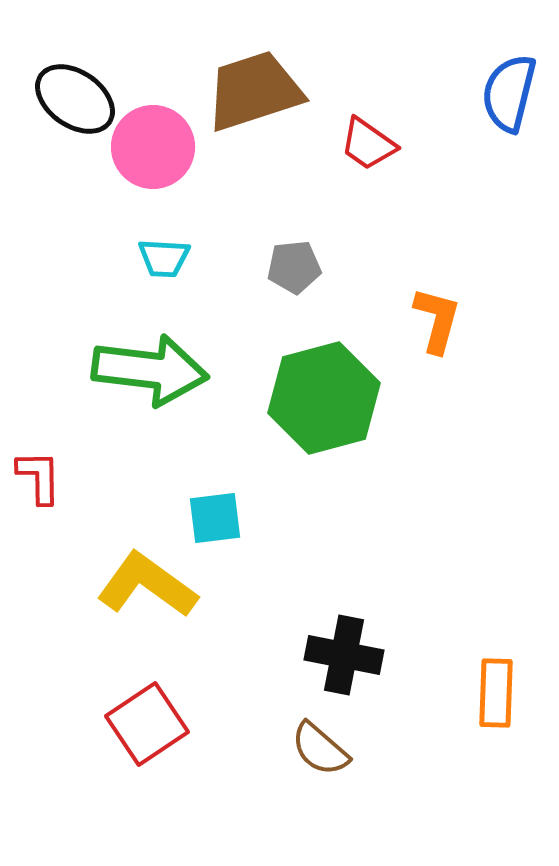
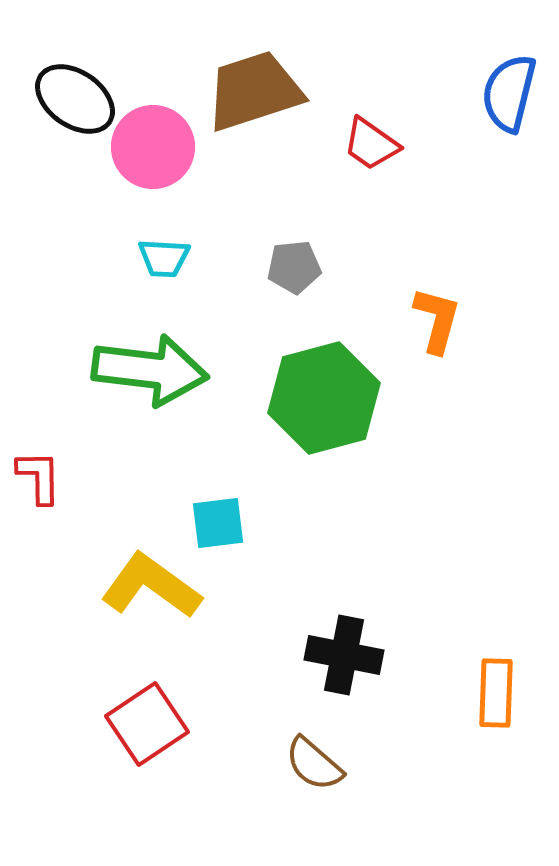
red trapezoid: moved 3 px right
cyan square: moved 3 px right, 5 px down
yellow L-shape: moved 4 px right, 1 px down
brown semicircle: moved 6 px left, 15 px down
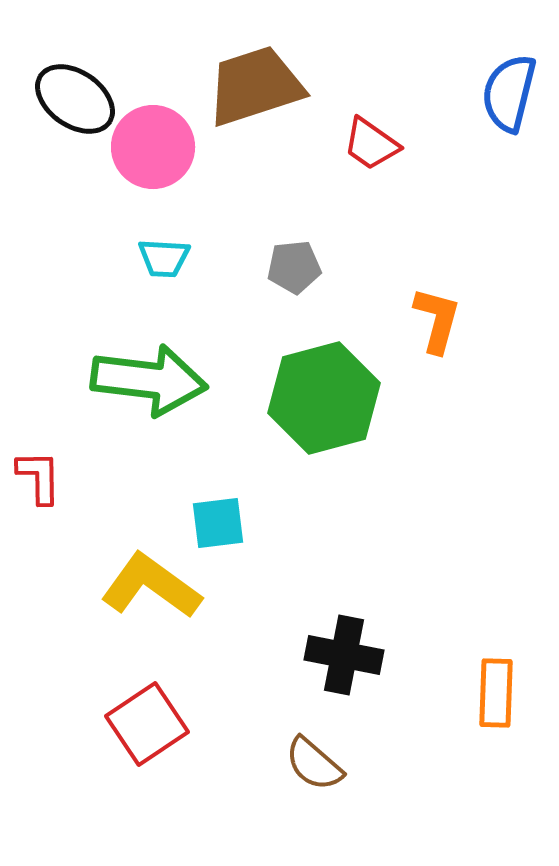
brown trapezoid: moved 1 px right, 5 px up
green arrow: moved 1 px left, 10 px down
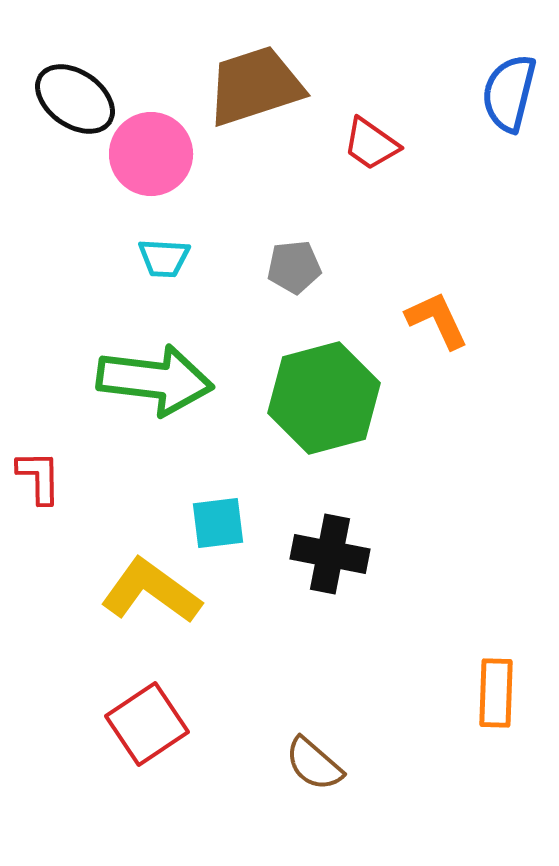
pink circle: moved 2 px left, 7 px down
orange L-shape: rotated 40 degrees counterclockwise
green arrow: moved 6 px right
yellow L-shape: moved 5 px down
black cross: moved 14 px left, 101 px up
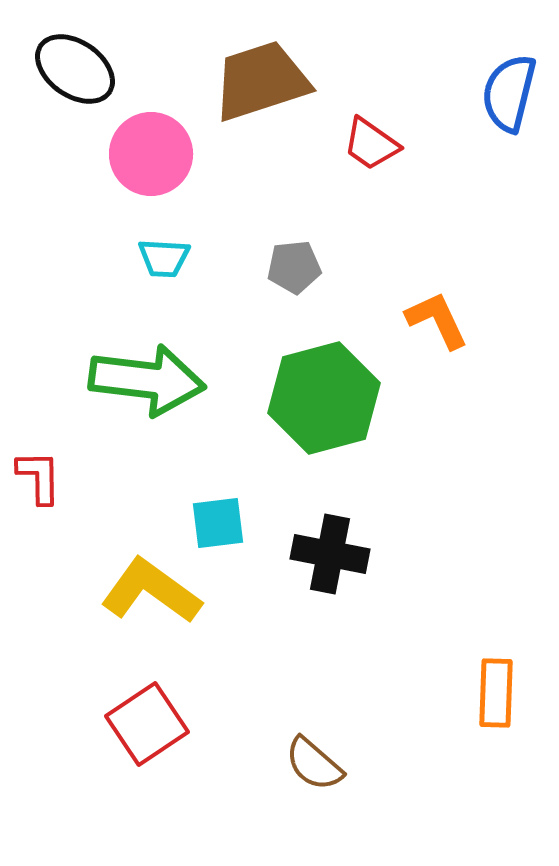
brown trapezoid: moved 6 px right, 5 px up
black ellipse: moved 30 px up
green arrow: moved 8 px left
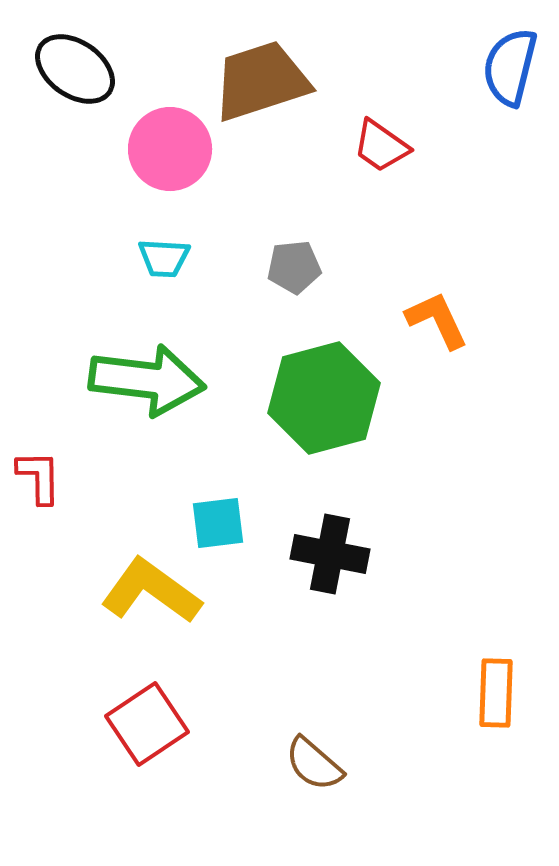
blue semicircle: moved 1 px right, 26 px up
red trapezoid: moved 10 px right, 2 px down
pink circle: moved 19 px right, 5 px up
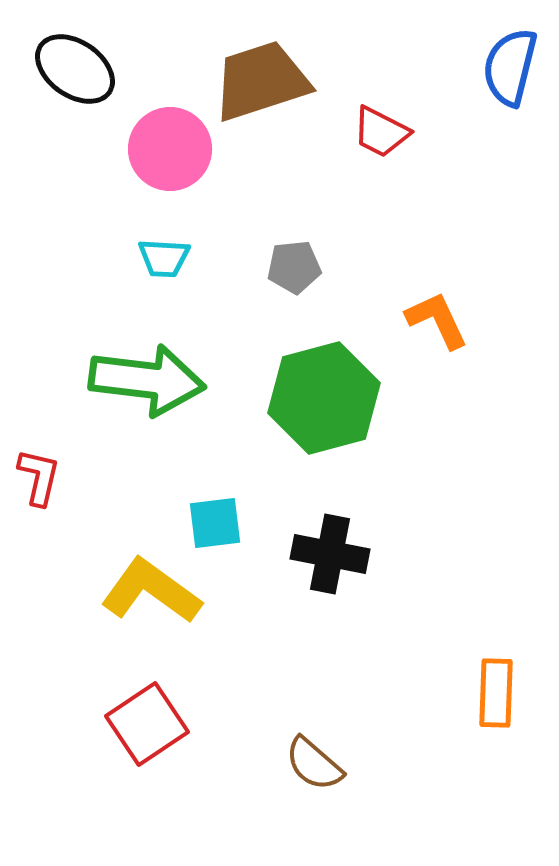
red trapezoid: moved 14 px up; rotated 8 degrees counterclockwise
red L-shape: rotated 14 degrees clockwise
cyan square: moved 3 px left
